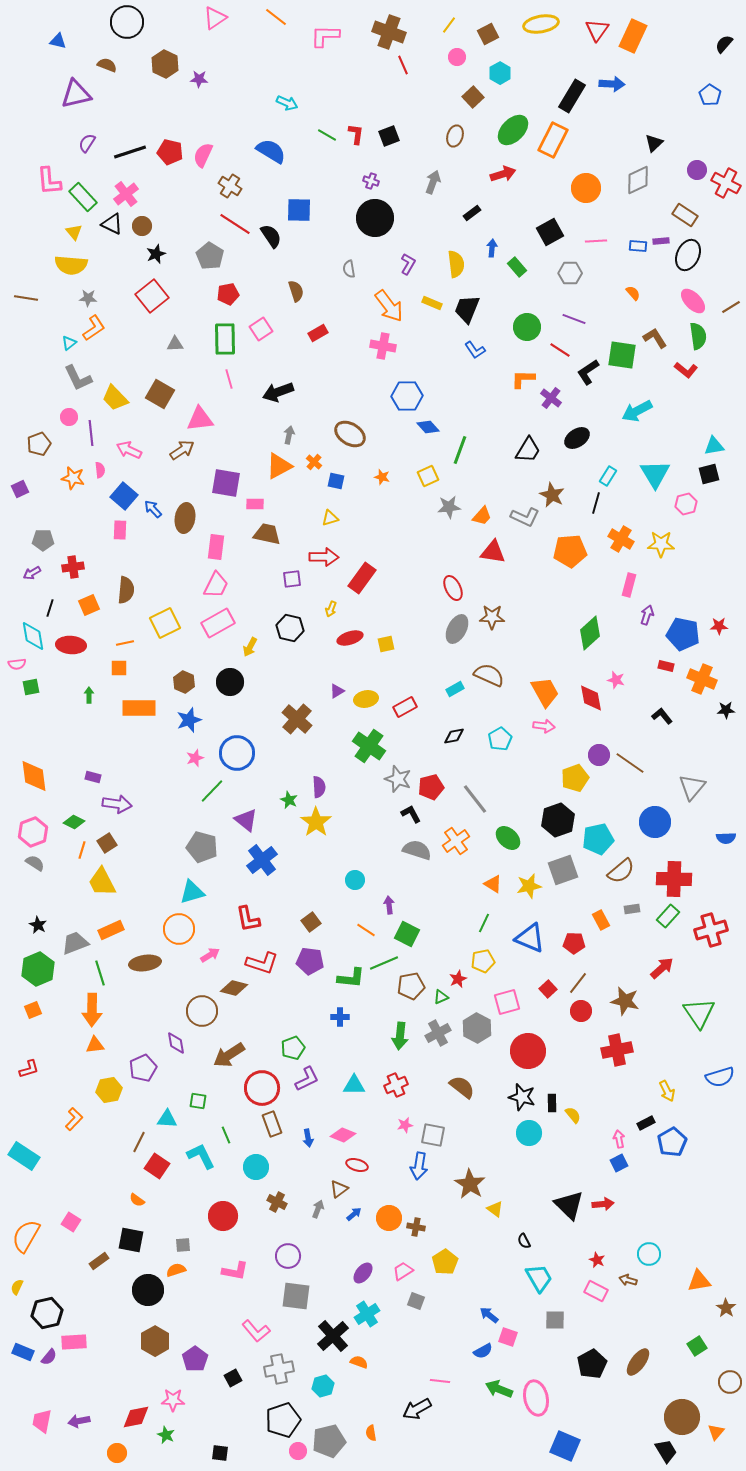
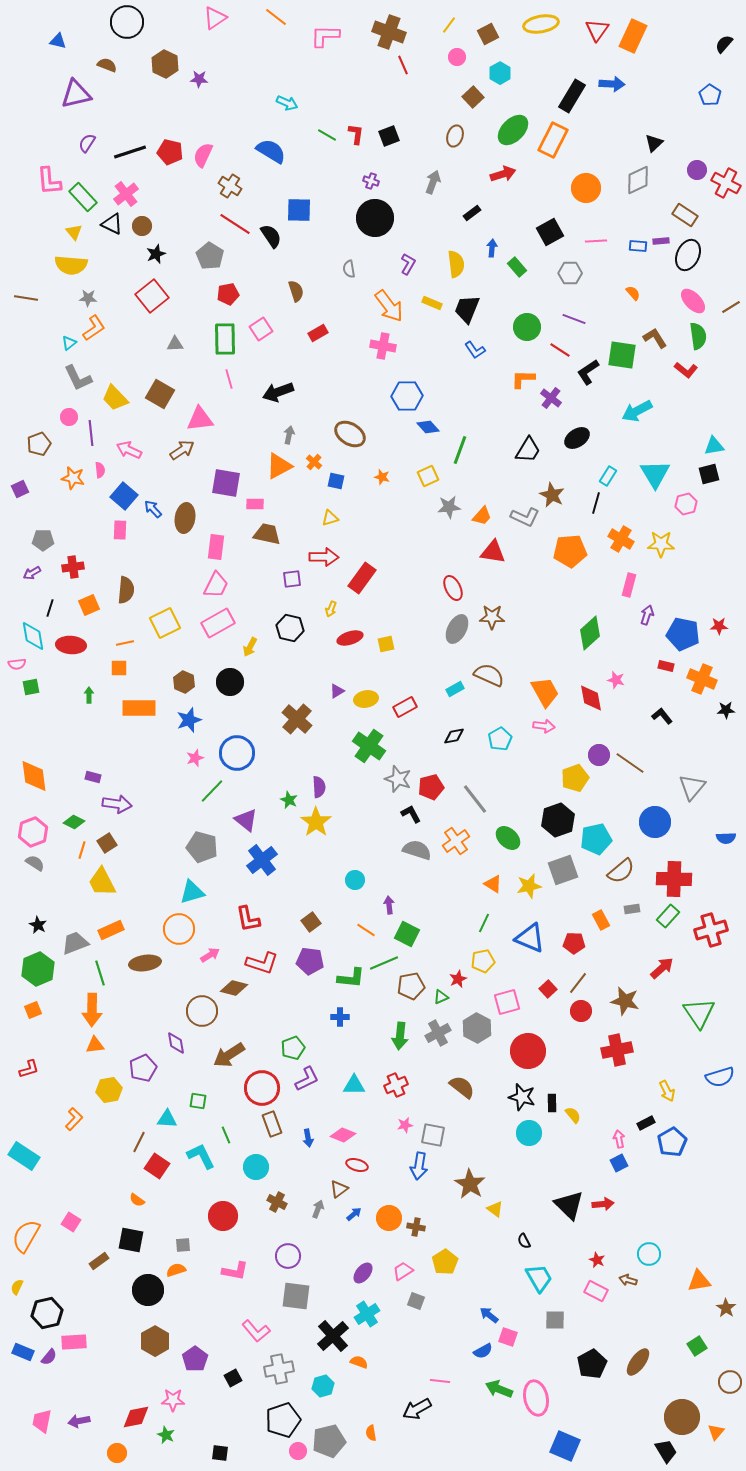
cyan pentagon at (598, 839): moved 2 px left
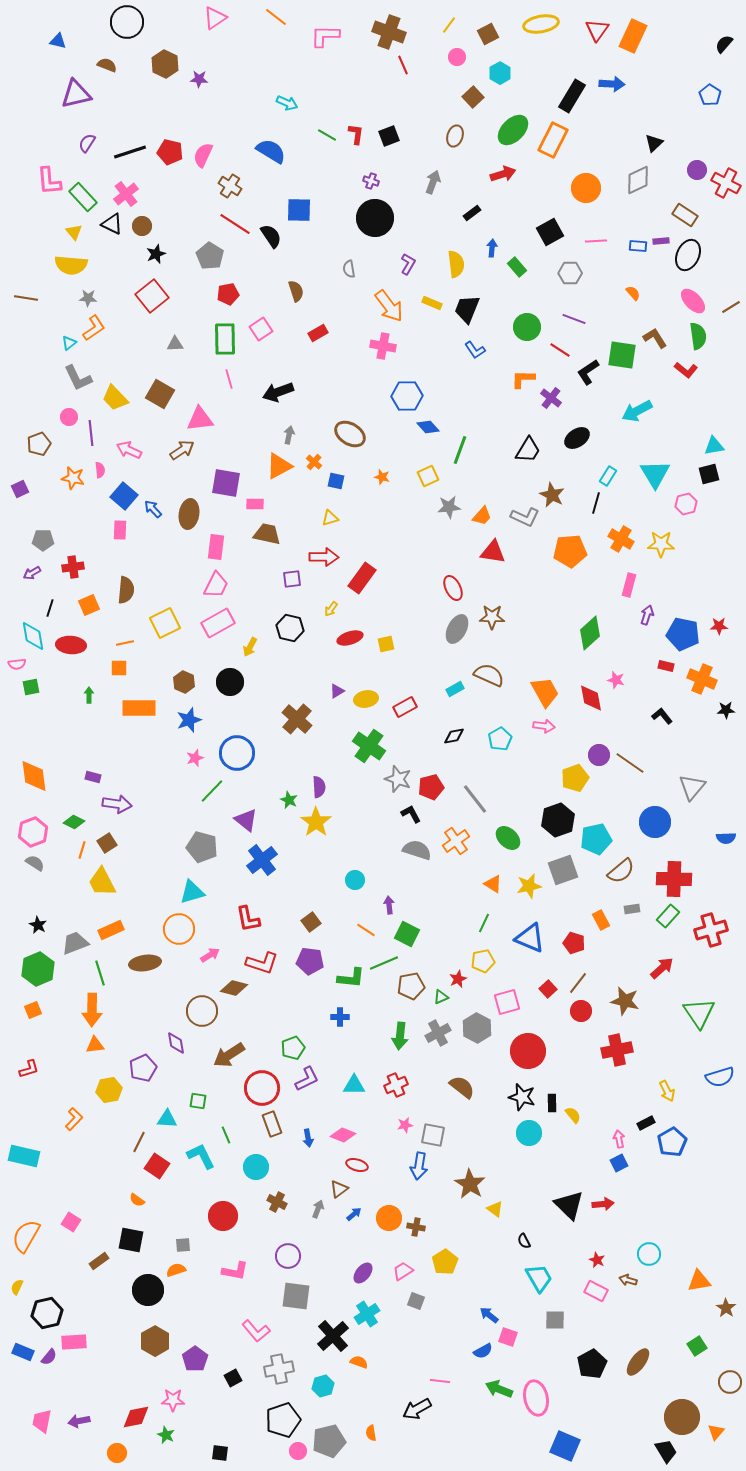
brown ellipse at (185, 518): moved 4 px right, 4 px up
yellow arrow at (331, 609): rotated 14 degrees clockwise
red pentagon at (574, 943): rotated 15 degrees clockwise
cyan rectangle at (24, 1156): rotated 20 degrees counterclockwise
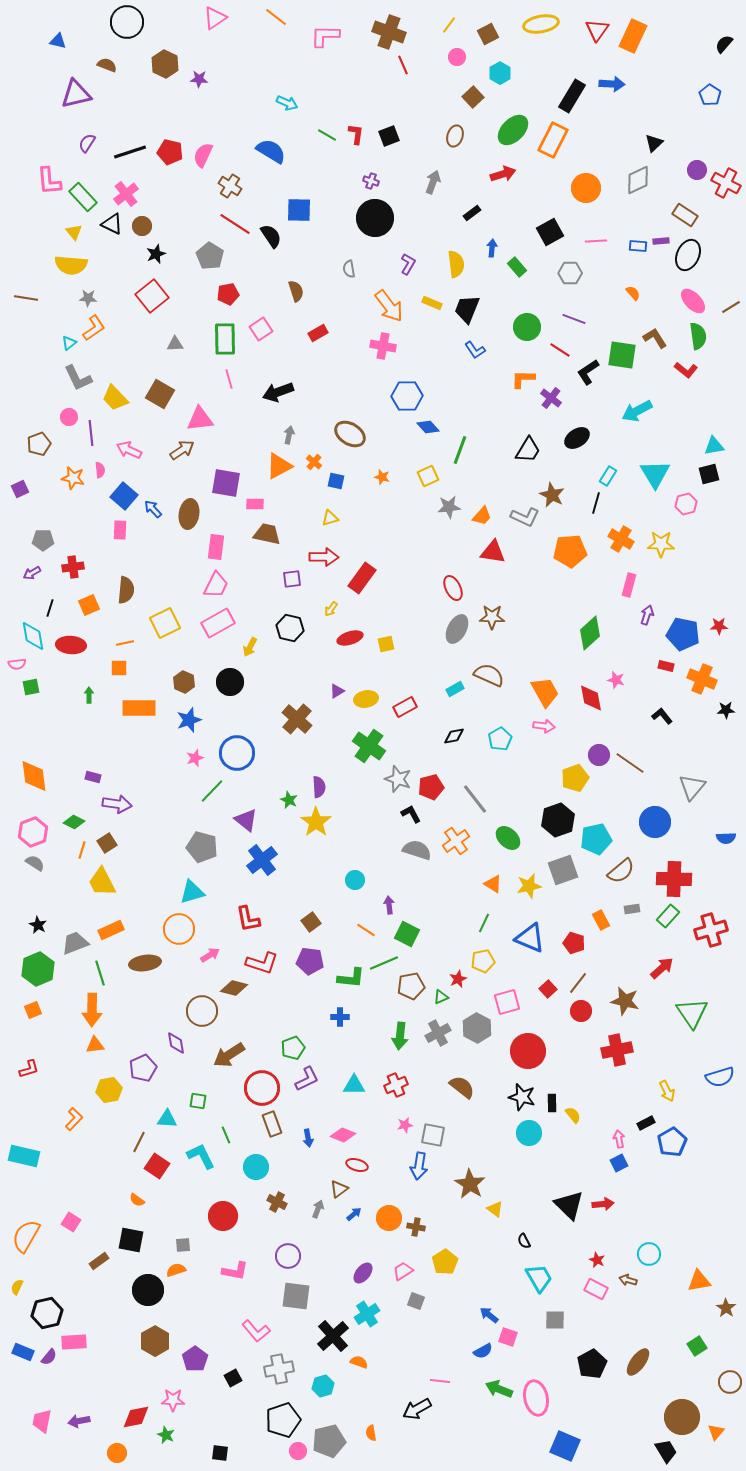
green triangle at (699, 1013): moved 7 px left
pink rectangle at (596, 1291): moved 2 px up
